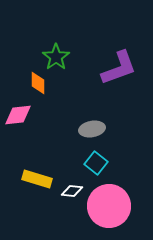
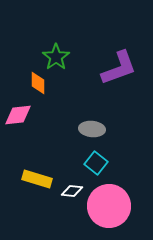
gray ellipse: rotated 15 degrees clockwise
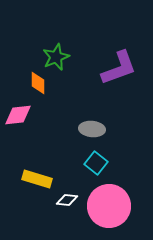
green star: rotated 12 degrees clockwise
white diamond: moved 5 px left, 9 px down
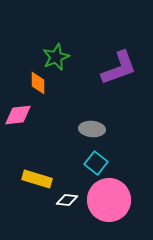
pink circle: moved 6 px up
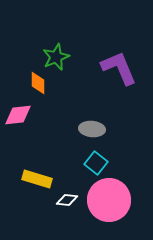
purple L-shape: rotated 93 degrees counterclockwise
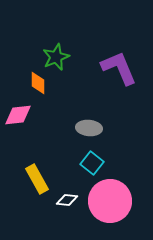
gray ellipse: moved 3 px left, 1 px up
cyan square: moved 4 px left
yellow rectangle: rotated 44 degrees clockwise
pink circle: moved 1 px right, 1 px down
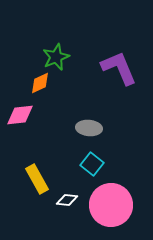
orange diamond: moved 2 px right; rotated 65 degrees clockwise
pink diamond: moved 2 px right
cyan square: moved 1 px down
pink circle: moved 1 px right, 4 px down
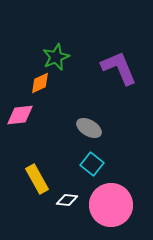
gray ellipse: rotated 25 degrees clockwise
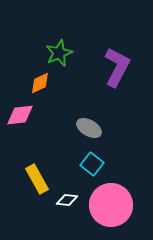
green star: moved 3 px right, 4 px up
purple L-shape: moved 2 px left, 1 px up; rotated 51 degrees clockwise
